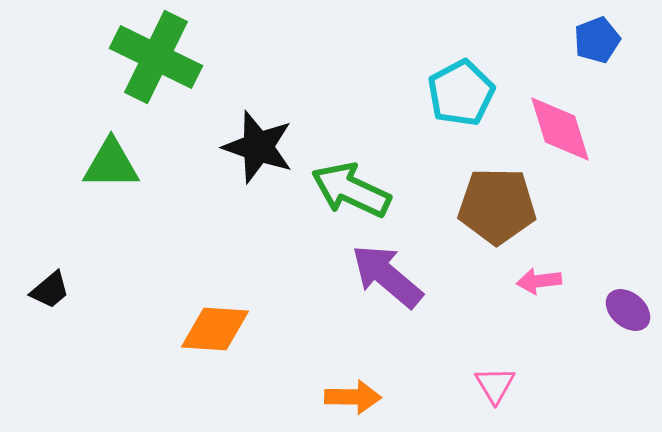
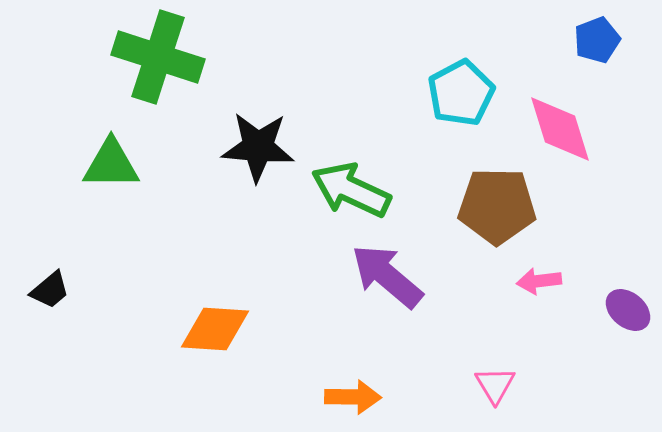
green cross: moved 2 px right; rotated 8 degrees counterclockwise
black star: rotated 14 degrees counterclockwise
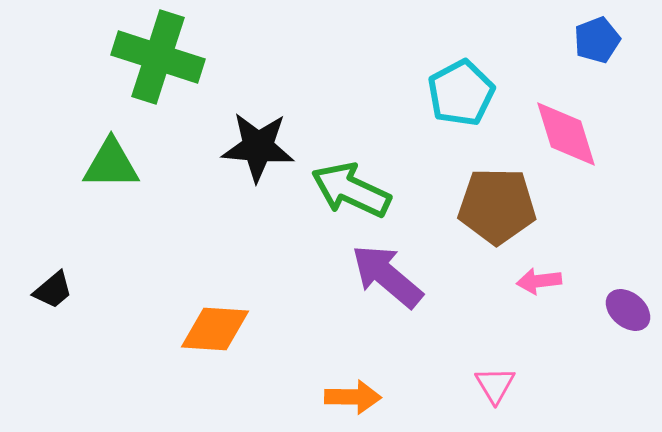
pink diamond: moved 6 px right, 5 px down
black trapezoid: moved 3 px right
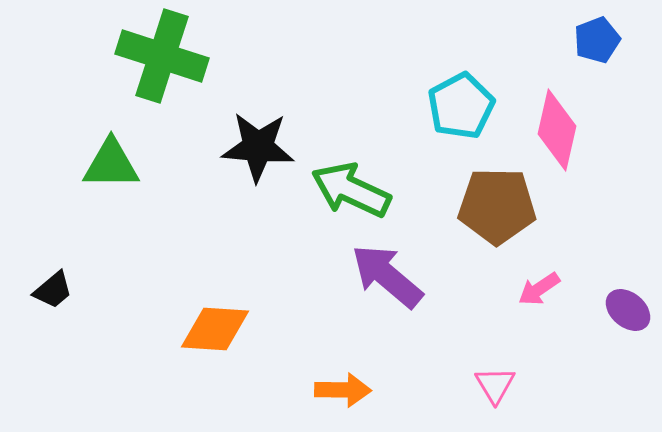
green cross: moved 4 px right, 1 px up
cyan pentagon: moved 13 px down
pink diamond: moved 9 px left, 4 px up; rotated 30 degrees clockwise
pink arrow: moved 8 px down; rotated 27 degrees counterclockwise
orange arrow: moved 10 px left, 7 px up
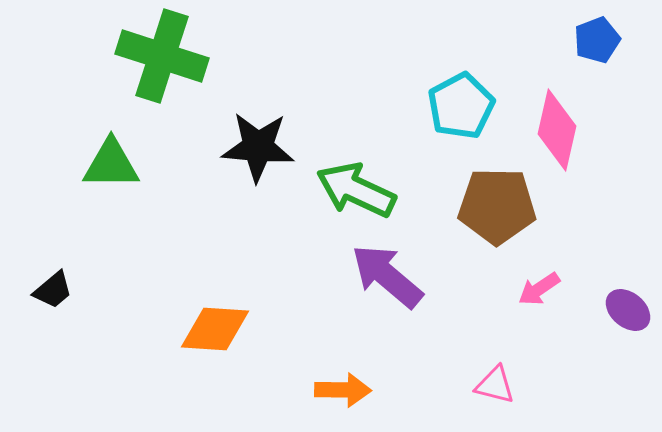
green arrow: moved 5 px right
pink triangle: rotated 45 degrees counterclockwise
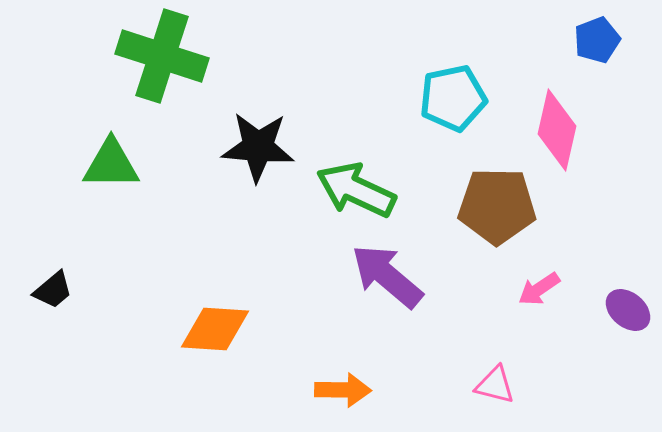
cyan pentagon: moved 8 px left, 8 px up; rotated 16 degrees clockwise
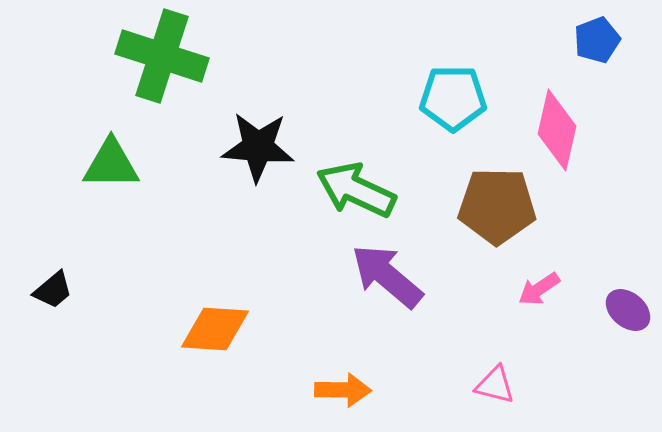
cyan pentagon: rotated 12 degrees clockwise
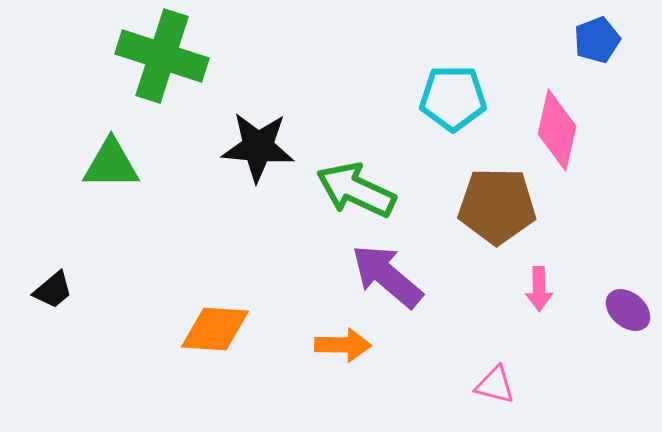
pink arrow: rotated 57 degrees counterclockwise
orange arrow: moved 45 px up
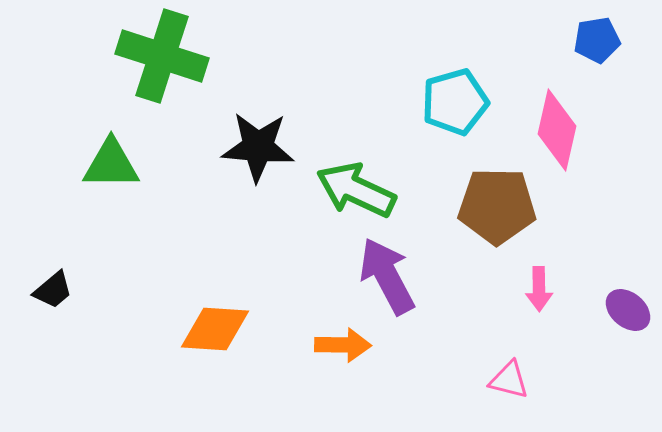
blue pentagon: rotated 12 degrees clockwise
cyan pentagon: moved 2 px right, 4 px down; rotated 16 degrees counterclockwise
purple arrow: rotated 22 degrees clockwise
pink triangle: moved 14 px right, 5 px up
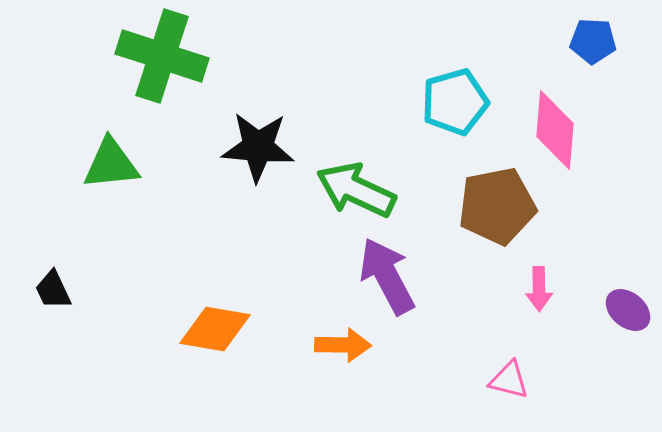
blue pentagon: moved 4 px left, 1 px down; rotated 12 degrees clockwise
pink diamond: moved 2 px left; rotated 8 degrees counterclockwise
green triangle: rotated 6 degrees counterclockwise
brown pentagon: rotated 12 degrees counterclockwise
black trapezoid: rotated 105 degrees clockwise
orange diamond: rotated 6 degrees clockwise
